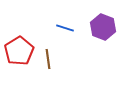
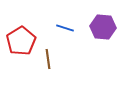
purple hexagon: rotated 15 degrees counterclockwise
red pentagon: moved 2 px right, 10 px up
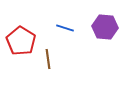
purple hexagon: moved 2 px right
red pentagon: rotated 8 degrees counterclockwise
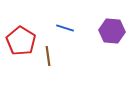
purple hexagon: moved 7 px right, 4 px down
brown line: moved 3 px up
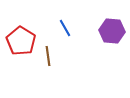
blue line: rotated 42 degrees clockwise
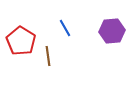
purple hexagon: rotated 10 degrees counterclockwise
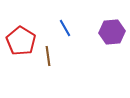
purple hexagon: moved 1 px down
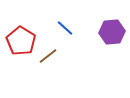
blue line: rotated 18 degrees counterclockwise
brown line: rotated 60 degrees clockwise
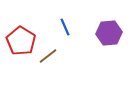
blue line: moved 1 px up; rotated 24 degrees clockwise
purple hexagon: moved 3 px left, 1 px down
